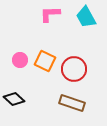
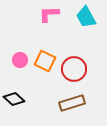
pink L-shape: moved 1 px left
brown rectangle: rotated 35 degrees counterclockwise
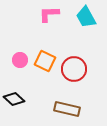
brown rectangle: moved 5 px left, 6 px down; rotated 30 degrees clockwise
